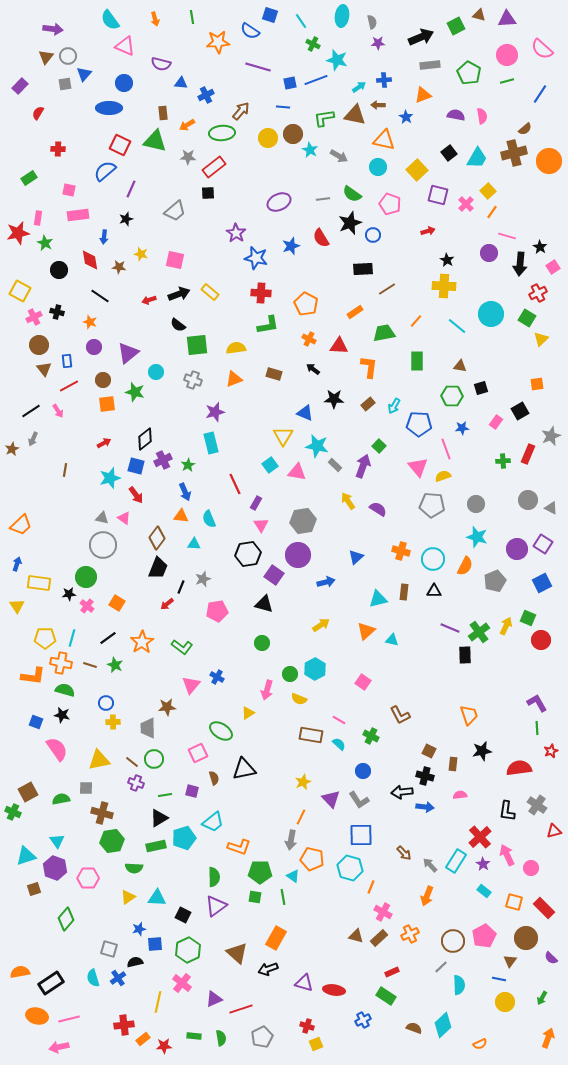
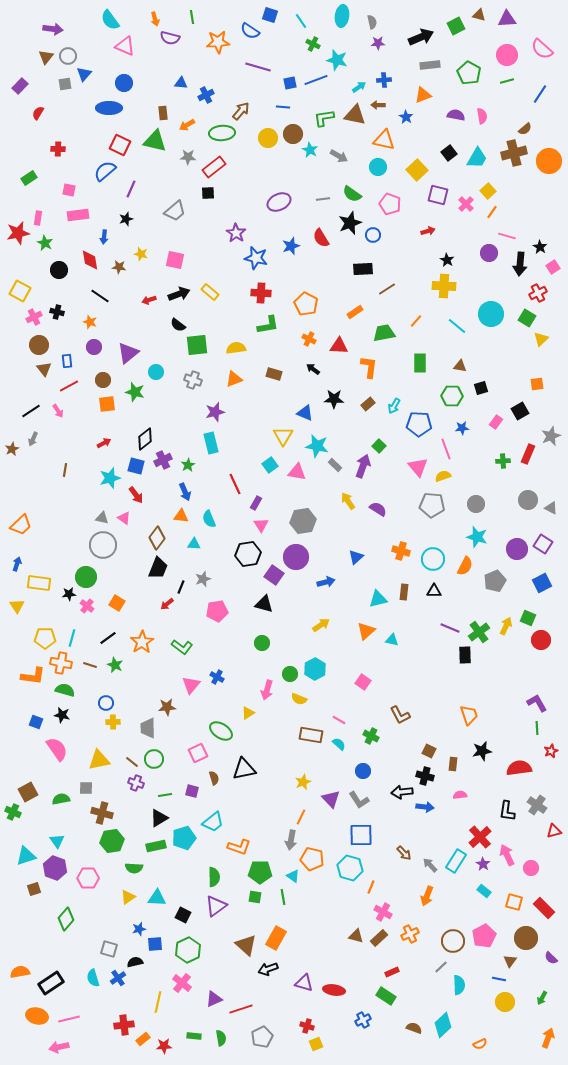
purple semicircle at (161, 64): moved 9 px right, 26 px up
green rectangle at (417, 361): moved 3 px right, 2 px down
purple circle at (298, 555): moved 2 px left, 2 px down
brown triangle at (237, 953): moved 9 px right, 8 px up
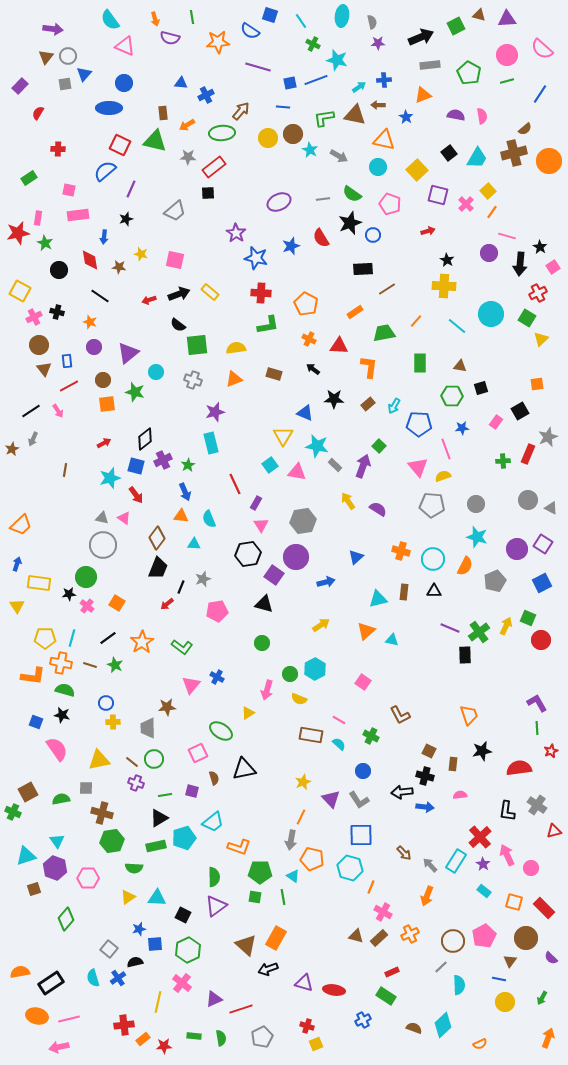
gray star at (551, 436): moved 3 px left, 1 px down
gray square at (109, 949): rotated 24 degrees clockwise
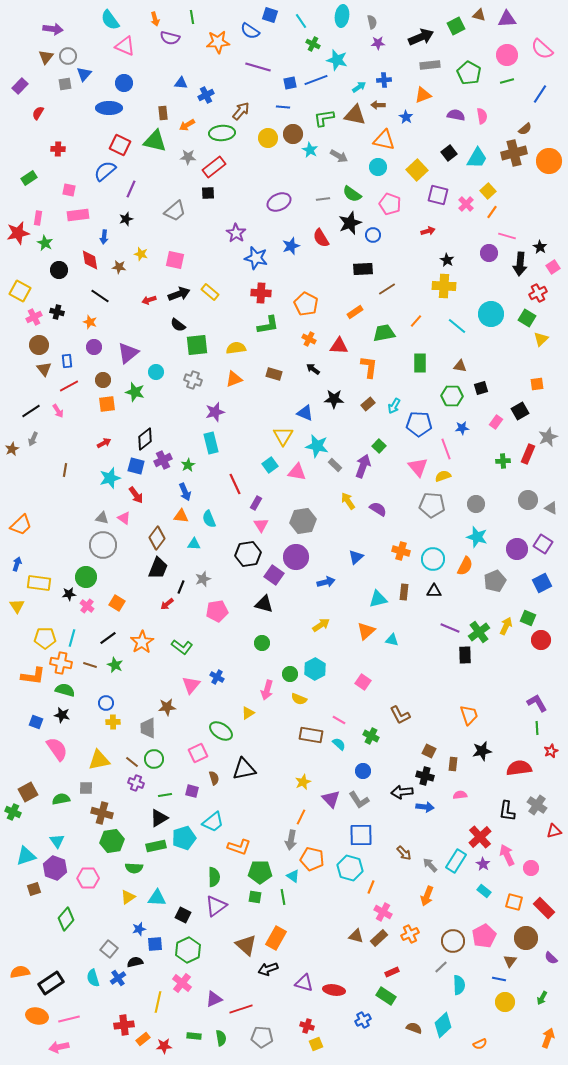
gray pentagon at (262, 1037): rotated 30 degrees clockwise
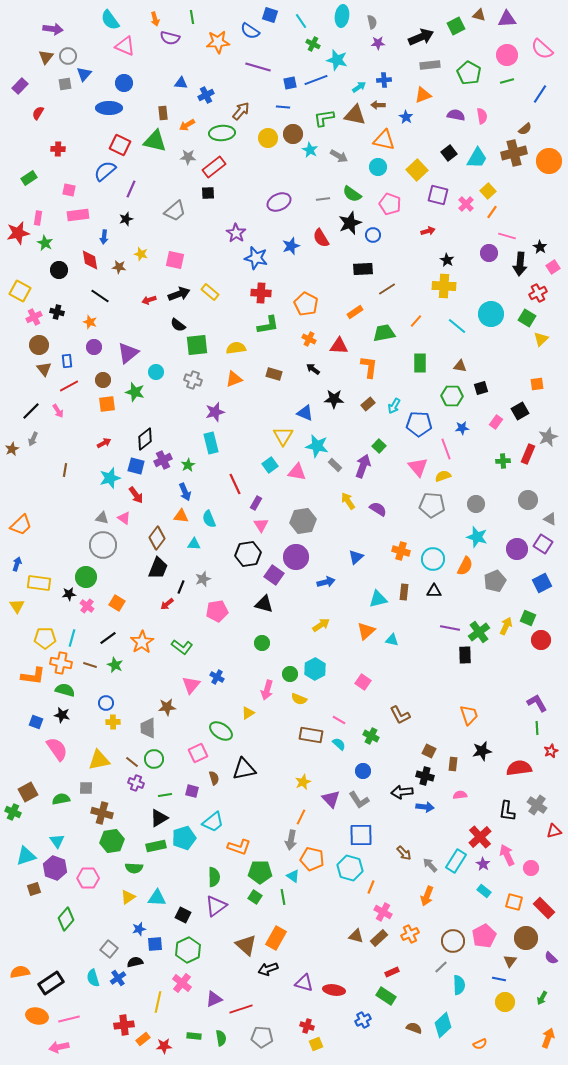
black line at (31, 411): rotated 12 degrees counterclockwise
gray triangle at (551, 508): moved 1 px left, 11 px down
purple line at (450, 628): rotated 12 degrees counterclockwise
green square at (255, 897): rotated 24 degrees clockwise
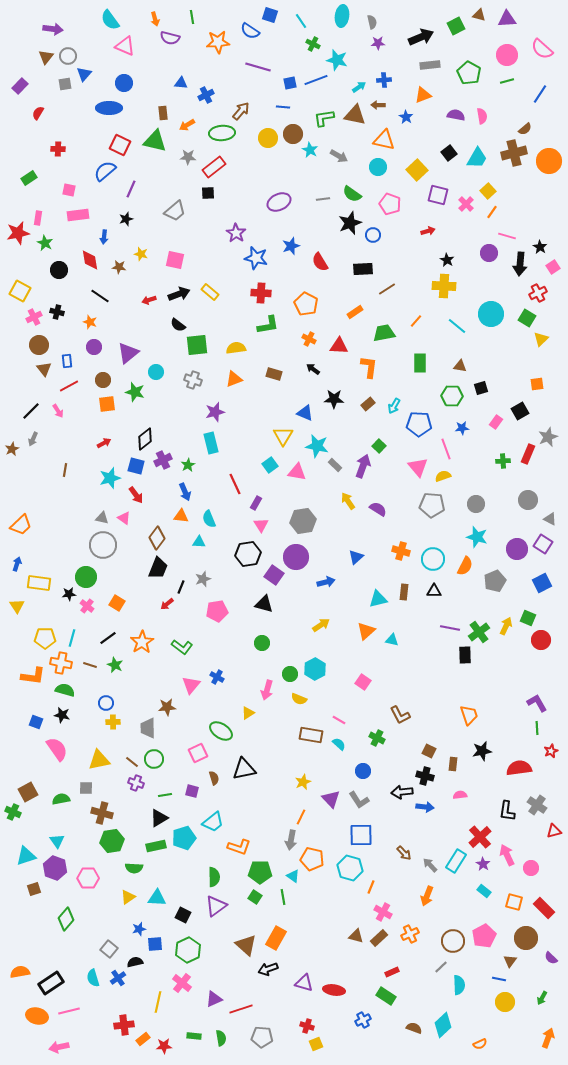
red semicircle at (321, 238): moved 1 px left, 24 px down
cyan triangle at (194, 544): moved 5 px right, 2 px up
green cross at (371, 736): moved 6 px right, 2 px down
pink line at (69, 1019): moved 8 px up
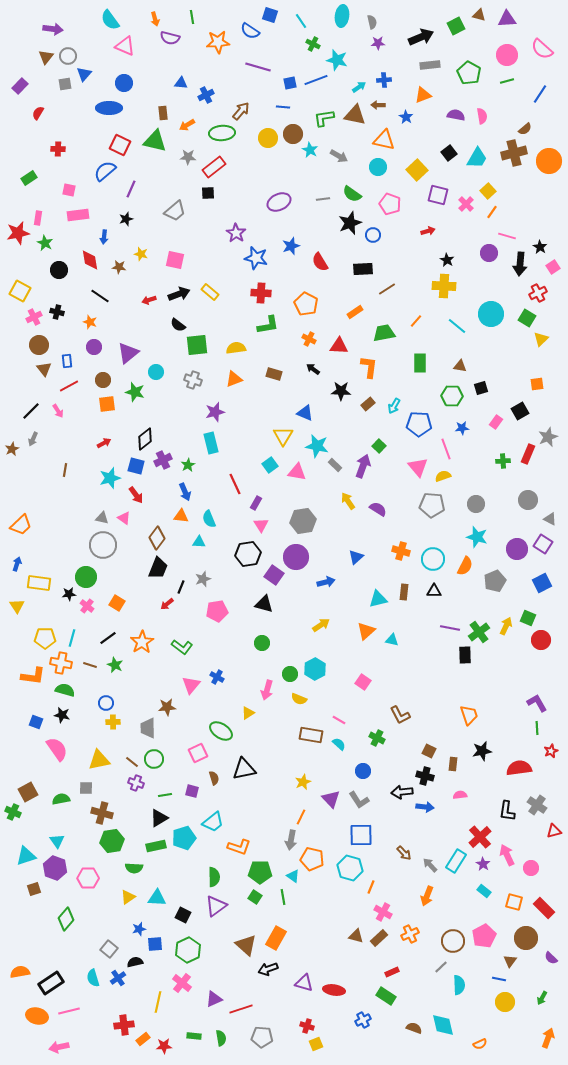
black star at (334, 399): moved 7 px right, 8 px up
cyan diamond at (443, 1025): rotated 60 degrees counterclockwise
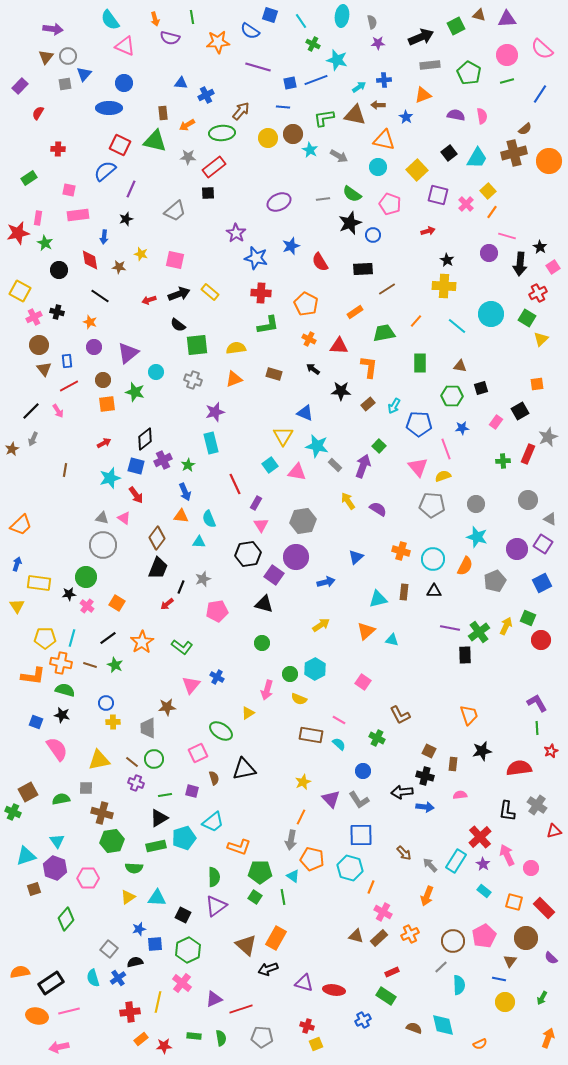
red cross at (124, 1025): moved 6 px right, 13 px up
orange rectangle at (143, 1039): moved 2 px left
